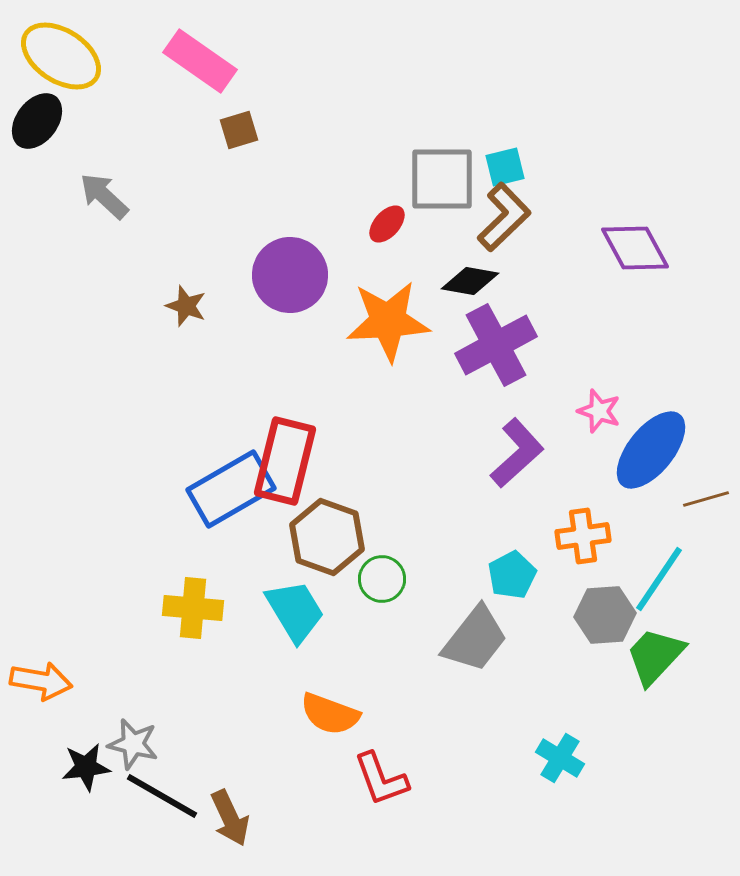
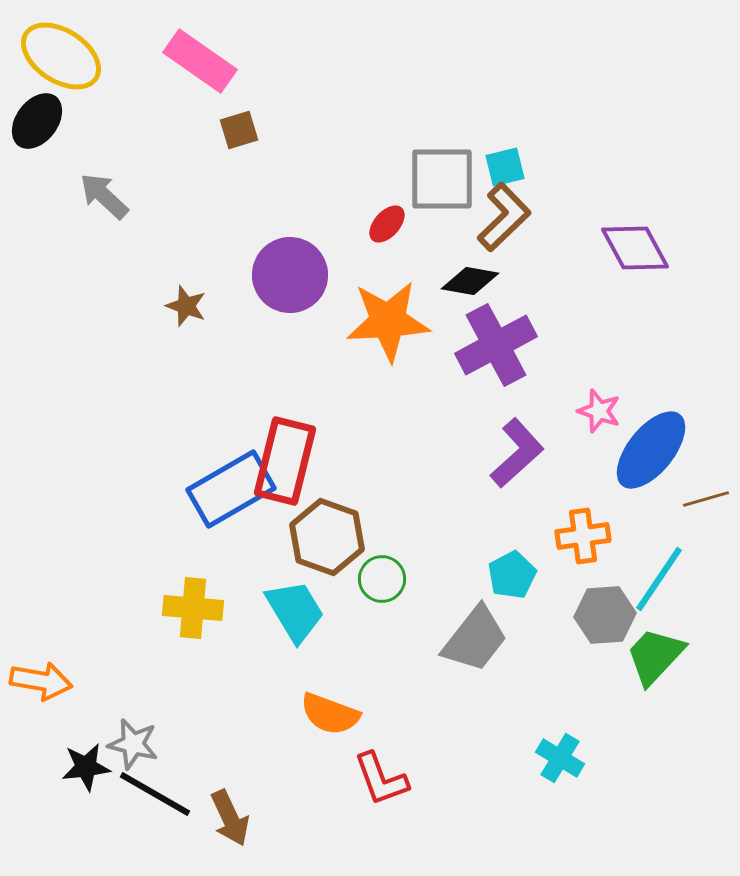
black line: moved 7 px left, 2 px up
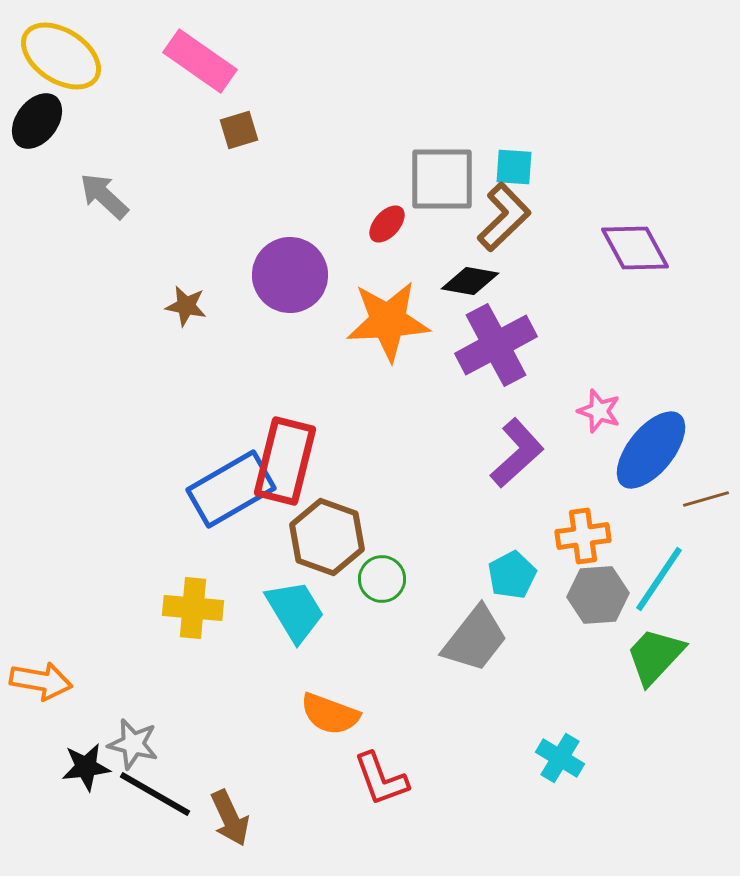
cyan square: moved 9 px right; rotated 18 degrees clockwise
brown star: rotated 9 degrees counterclockwise
gray hexagon: moved 7 px left, 20 px up
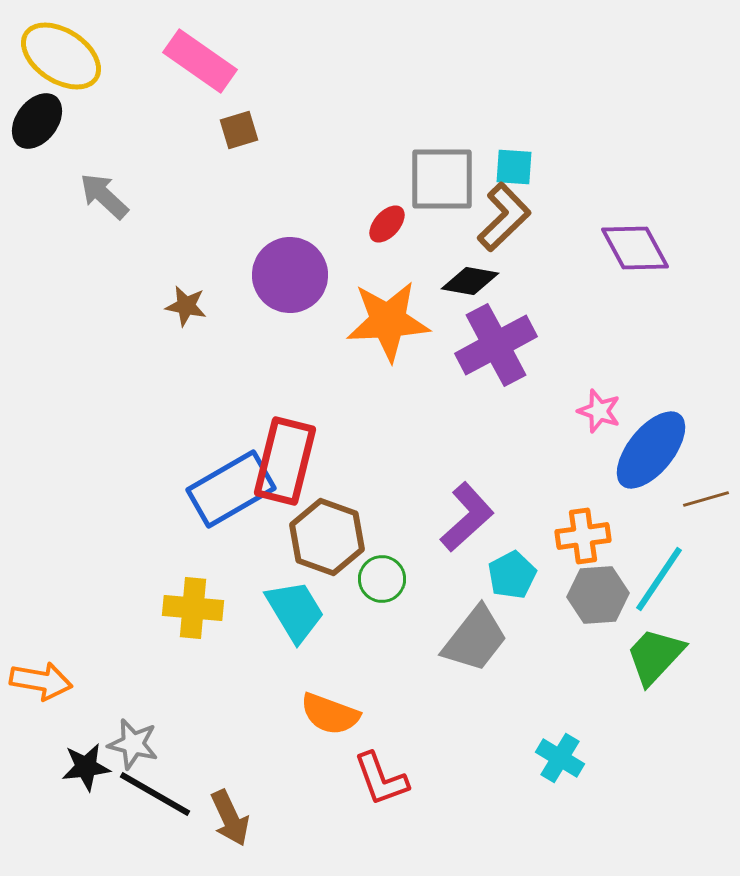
purple L-shape: moved 50 px left, 64 px down
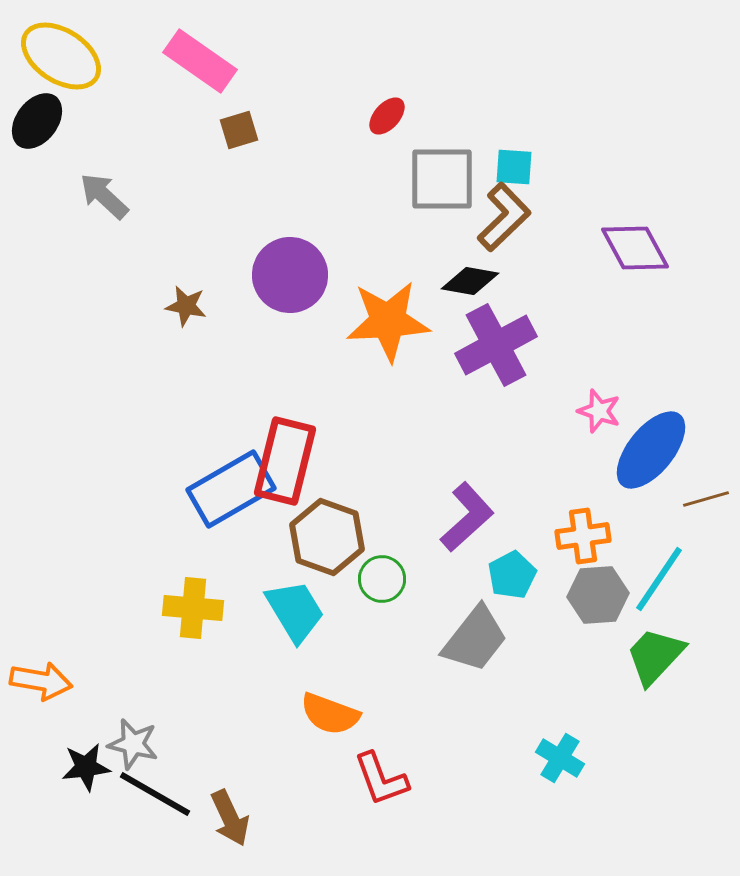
red ellipse: moved 108 px up
